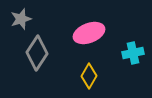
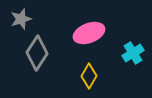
cyan cross: rotated 20 degrees counterclockwise
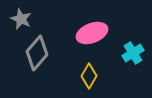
gray star: rotated 30 degrees counterclockwise
pink ellipse: moved 3 px right
gray diamond: rotated 8 degrees clockwise
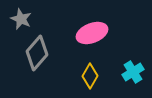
cyan cross: moved 19 px down
yellow diamond: moved 1 px right
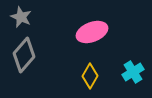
gray star: moved 2 px up
pink ellipse: moved 1 px up
gray diamond: moved 13 px left, 2 px down
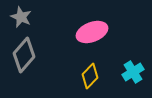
yellow diamond: rotated 15 degrees clockwise
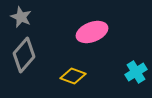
cyan cross: moved 3 px right
yellow diamond: moved 17 px left; rotated 65 degrees clockwise
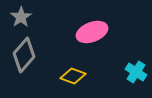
gray star: rotated 15 degrees clockwise
cyan cross: rotated 25 degrees counterclockwise
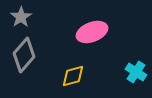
yellow diamond: rotated 35 degrees counterclockwise
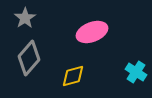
gray star: moved 4 px right, 1 px down
gray diamond: moved 5 px right, 3 px down
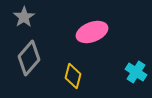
gray star: moved 1 px left, 1 px up
yellow diamond: rotated 60 degrees counterclockwise
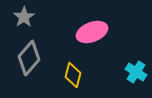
yellow diamond: moved 1 px up
